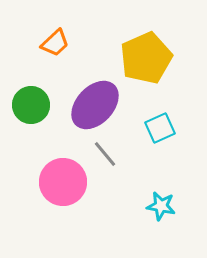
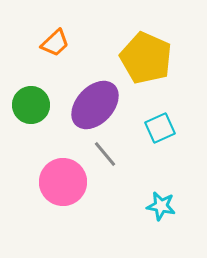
yellow pentagon: rotated 24 degrees counterclockwise
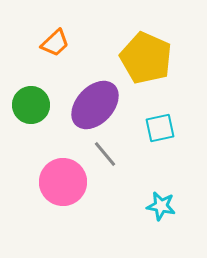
cyan square: rotated 12 degrees clockwise
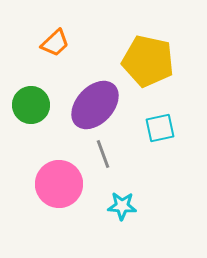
yellow pentagon: moved 2 px right, 3 px down; rotated 12 degrees counterclockwise
gray line: moved 2 px left; rotated 20 degrees clockwise
pink circle: moved 4 px left, 2 px down
cyan star: moved 39 px left; rotated 8 degrees counterclockwise
